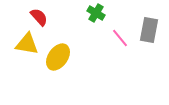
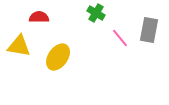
red semicircle: rotated 48 degrees counterclockwise
yellow triangle: moved 8 px left, 2 px down
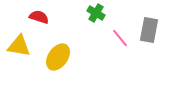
red semicircle: rotated 18 degrees clockwise
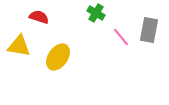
pink line: moved 1 px right, 1 px up
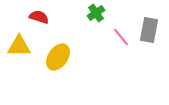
green cross: rotated 24 degrees clockwise
yellow triangle: rotated 10 degrees counterclockwise
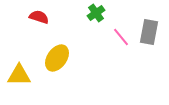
gray rectangle: moved 2 px down
yellow triangle: moved 29 px down
yellow ellipse: moved 1 px left, 1 px down
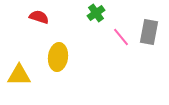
yellow ellipse: moved 1 px right, 1 px up; rotated 28 degrees counterclockwise
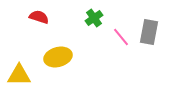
green cross: moved 2 px left, 5 px down
yellow ellipse: rotated 68 degrees clockwise
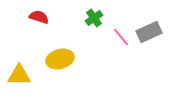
gray rectangle: rotated 55 degrees clockwise
yellow ellipse: moved 2 px right, 2 px down
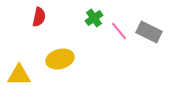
red semicircle: rotated 84 degrees clockwise
gray rectangle: rotated 50 degrees clockwise
pink line: moved 2 px left, 6 px up
